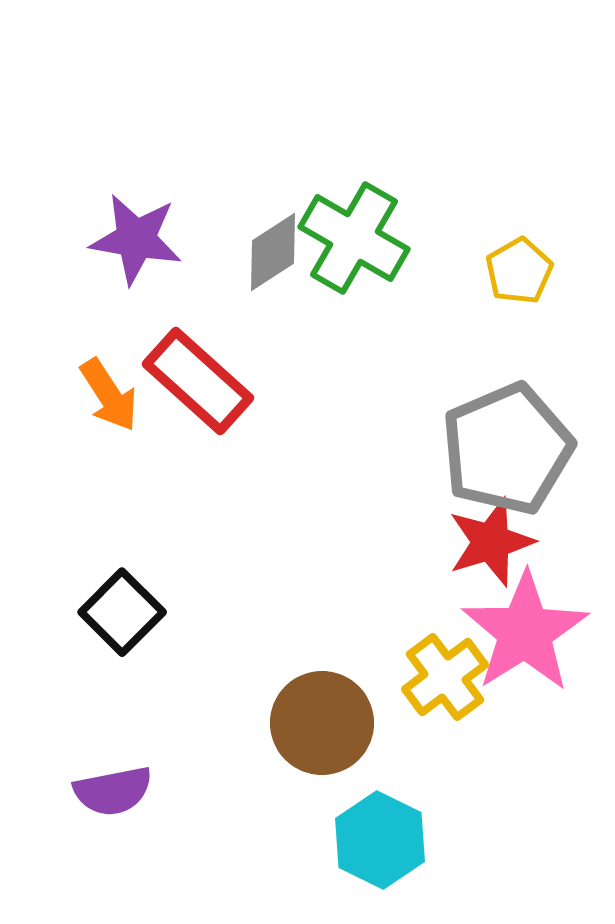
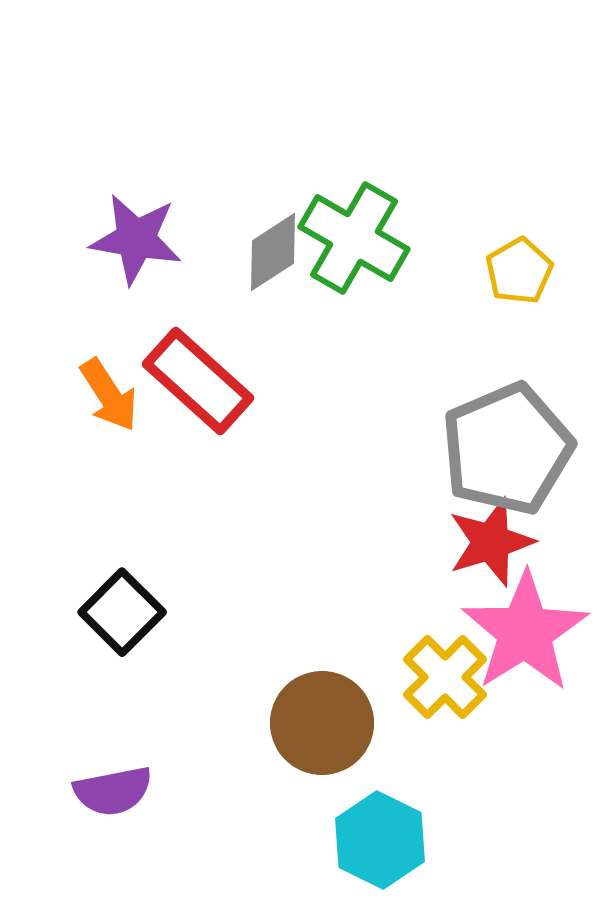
yellow cross: rotated 8 degrees counterclockwise
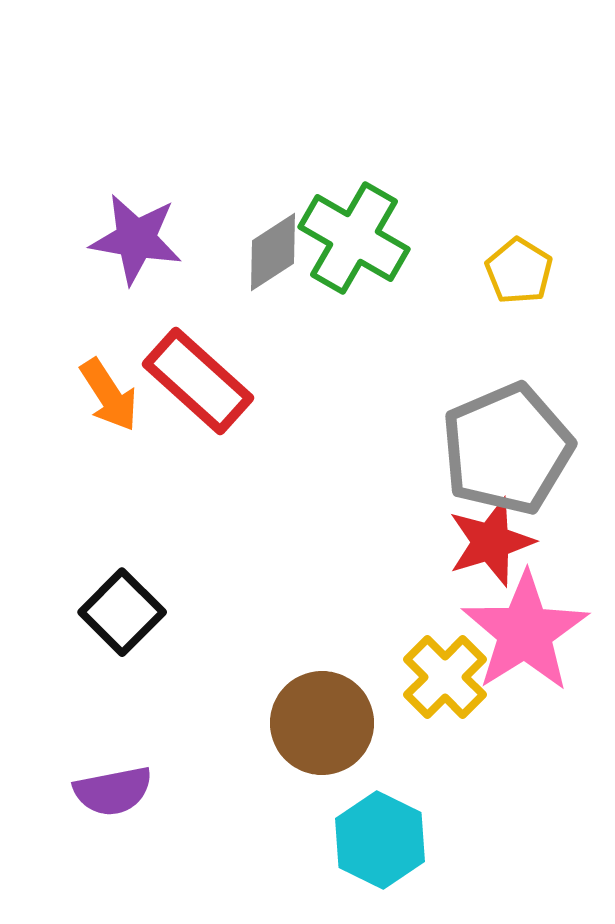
yellow pentagon: rotated 10 degrees counterclockwise
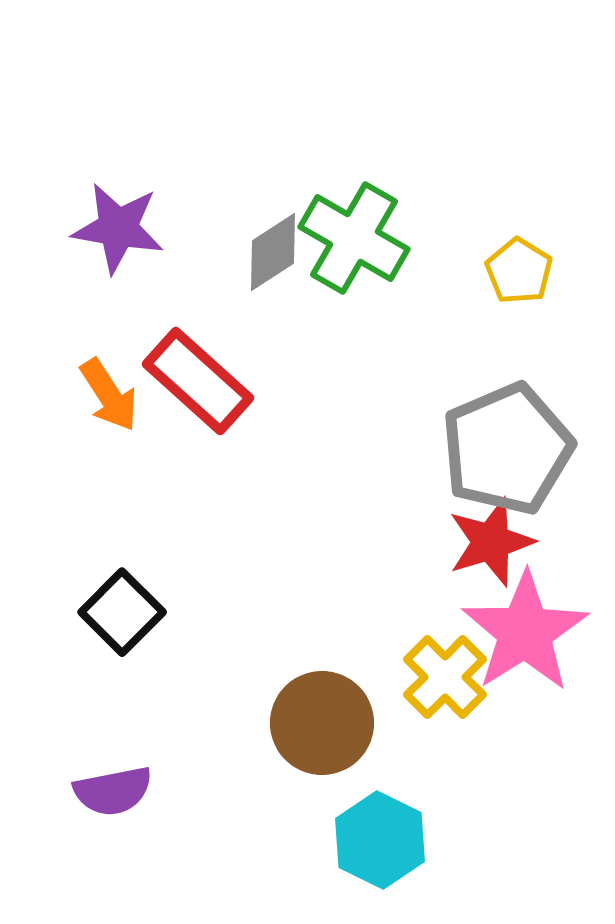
purple star: moved 18 px left, 11 px up
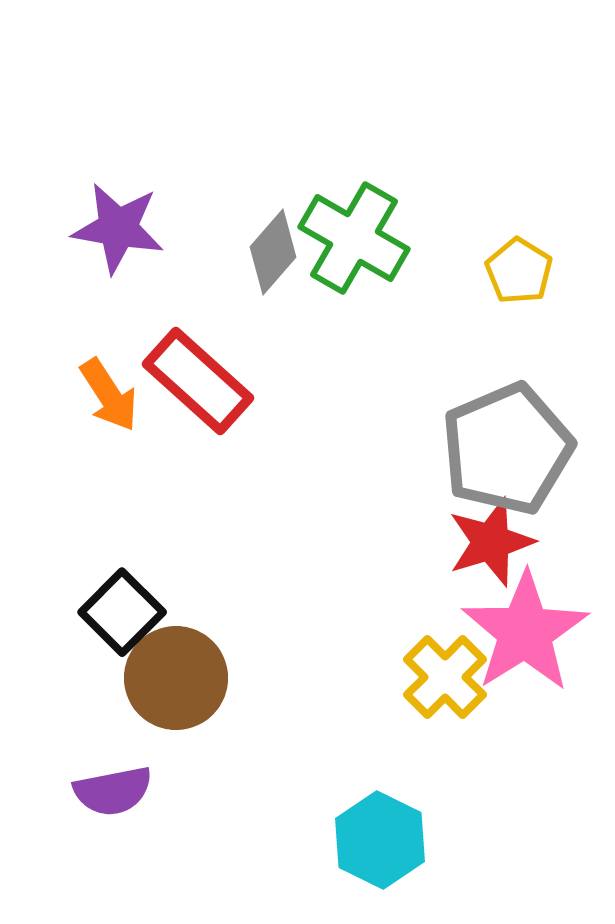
gray diamond: rotated 16 degrees counterclockwise
brown circle: moved 146 px left, 45 px up
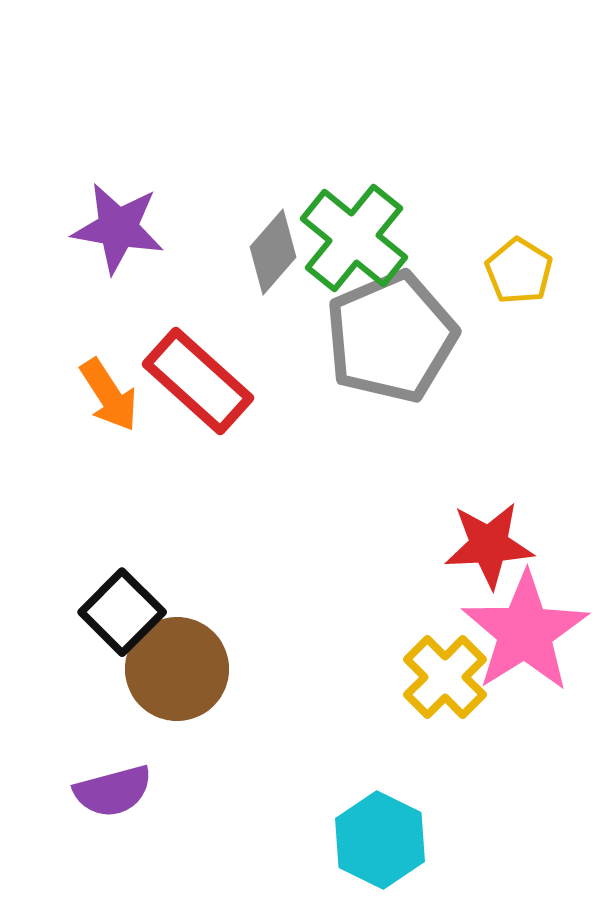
green cross: rotated 9 degrees clockwise
gray pentagon: moved 116 px left, 112 px up
red star: moved 2 px left, 3 px down; rotated 14 degrees clockwise
brown circle: moved 1 px right, 9 px up
purple semicircle: rotated 4 degrees counterclockwise
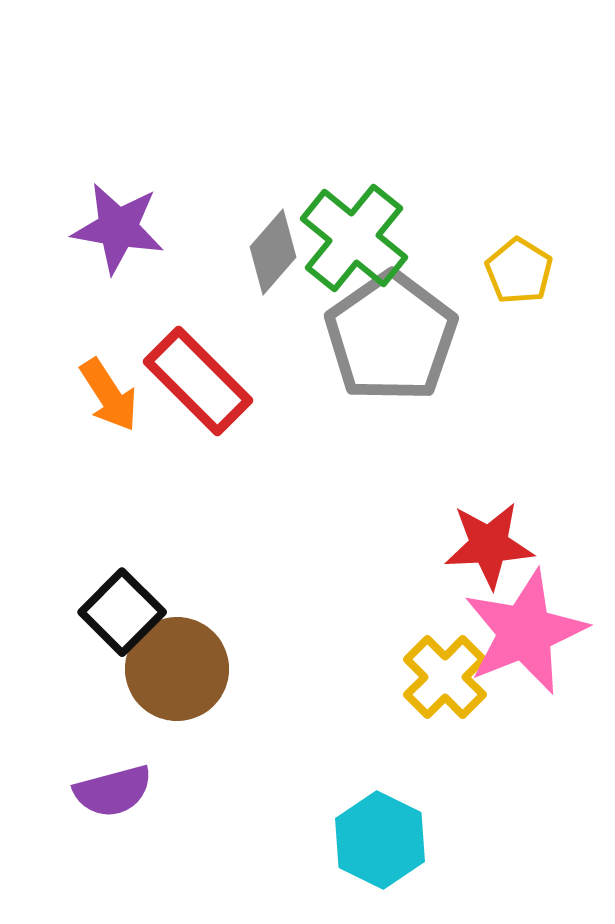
gray pentagon: rotated 12 degrees counterclockwise
red rectangle: rotated 3 degrees clockwise
pink star: rotated 10 degrees clockwise
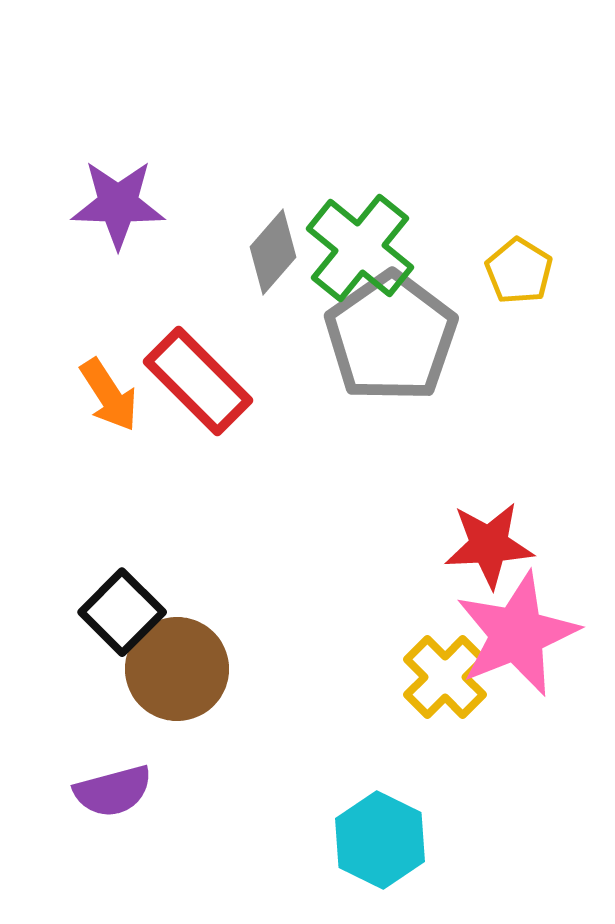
purple star: moved 24 px up; rotated 8 degrees counterclockwise
green cross: moved 6 px right, 10 px down
pink star: moved 8 px left, 2 px down
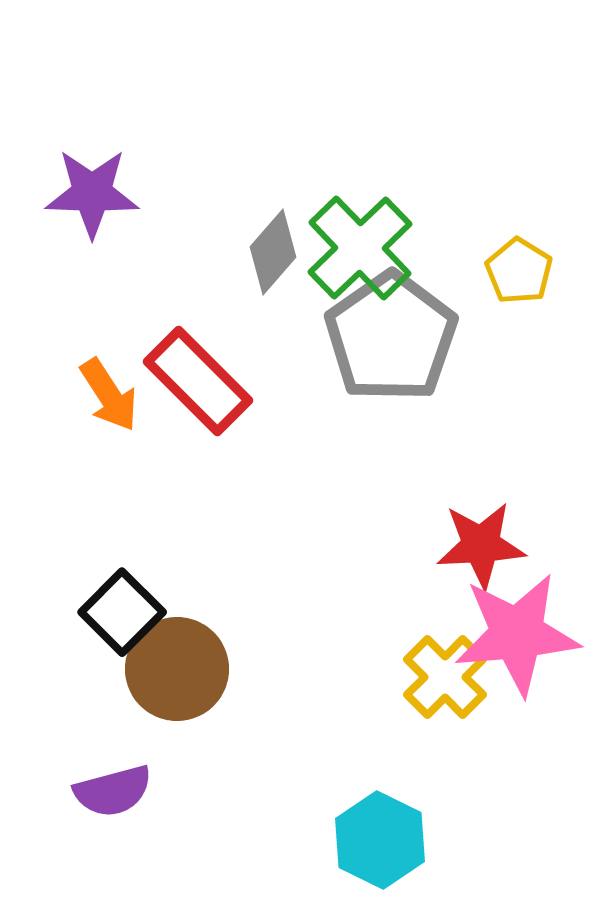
purple star: moved 26 px left, 11 px up
green cross: rotated 7 degrees clockwise
red star: moved 8 px left
pink star: rotated 17 degrees clockwise
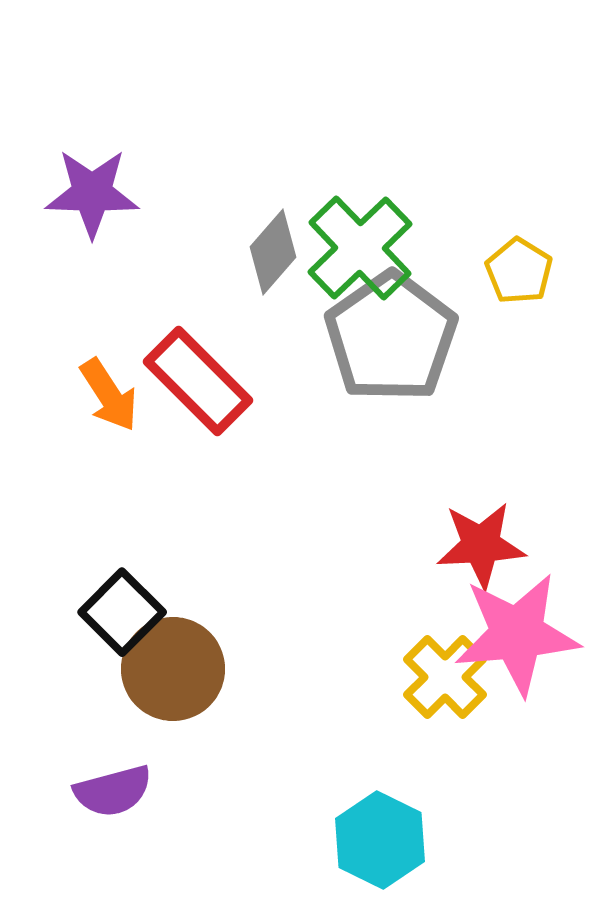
brown circle: moved 4 px left
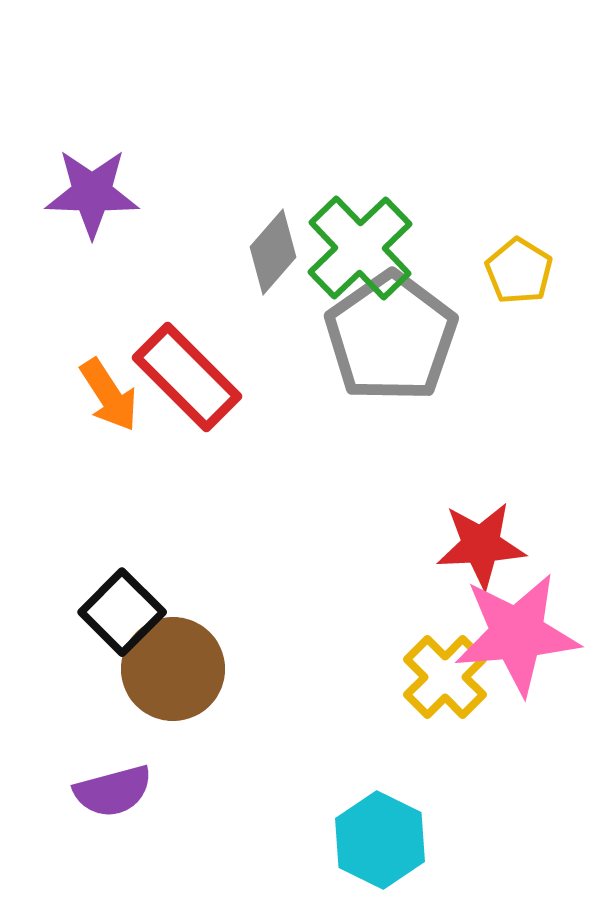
red rectangle: moved 11 px left, 4 px up
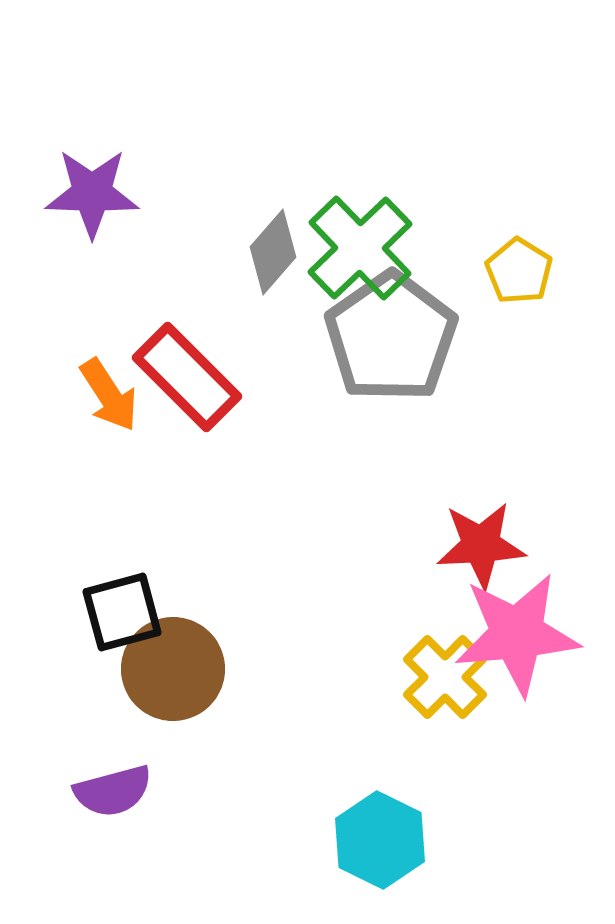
black square: rotated 30 degrees clockwise
